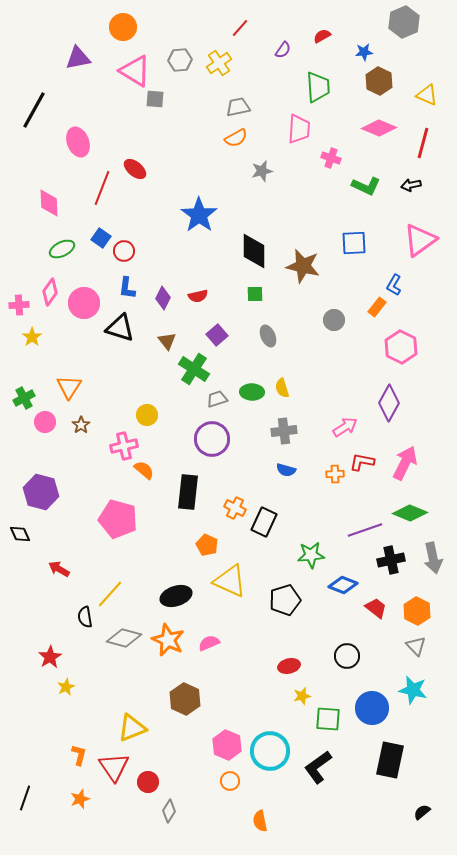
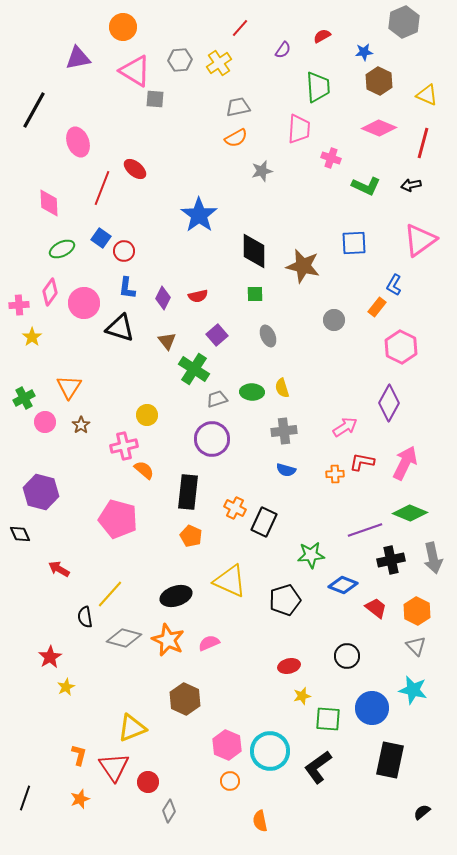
orange pentagon at (207, 545): moved 16 px left, 9 px up
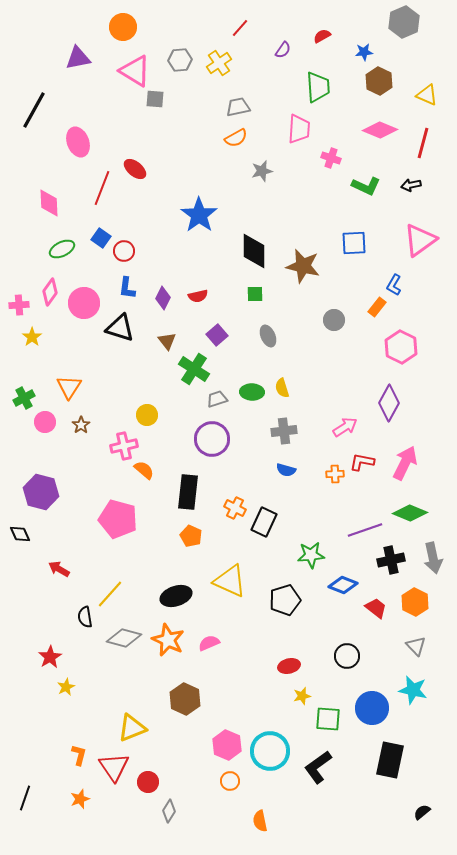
pink diamond at (379, 128): moved 1 px right, 2 px down
orange hexagon at (417, 611): moved 2 px left, 9 px up
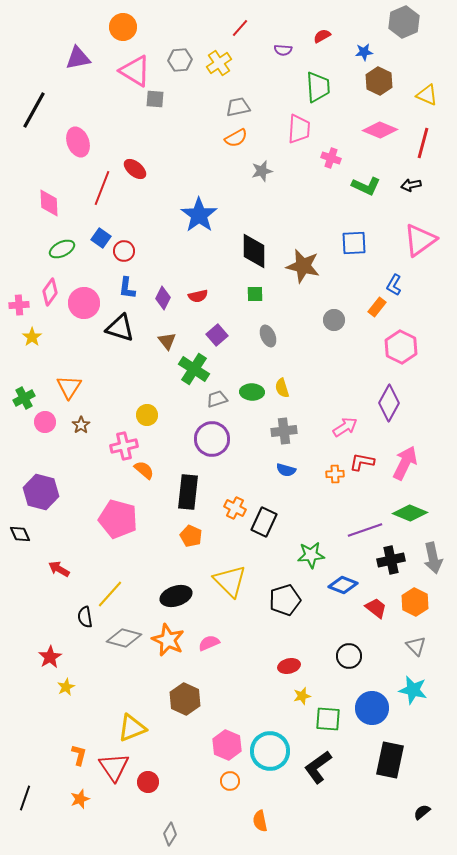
purple semicircle at (283, 50): rotated 60 degrees clockwise
yellow triangle at (230, 581): rotated 21 degrees clockwise
black circle at (347, 656): moved 2 px right
gray diamond at (169, 811): moved 1 px right, 23 px down
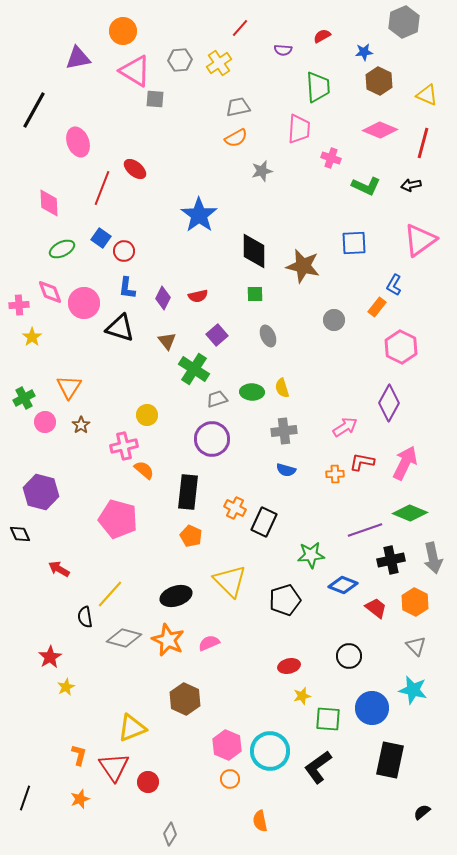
orange circle at (123, 27): moved 4 px down
pink diamond at (50, 292): rotated 56 degrees counterclockwise
orange circle at (230, 781): moved 2 px up
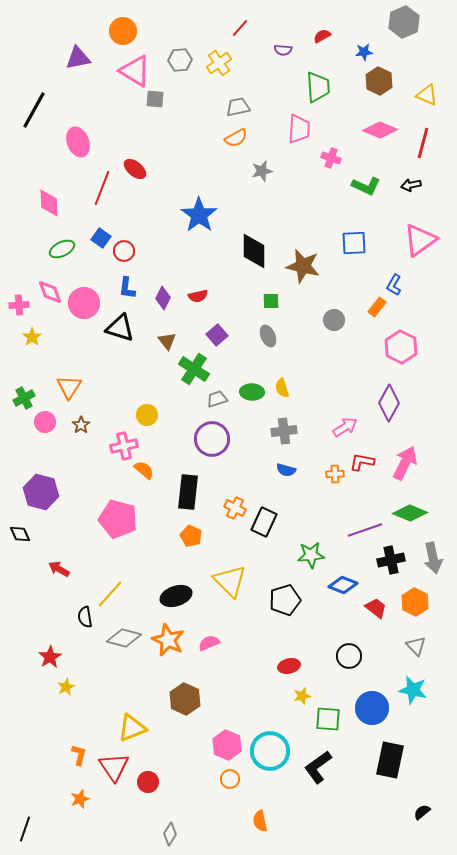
green square at (255, 294): moved 16 px right, 7 px down
black line at (25, 798): moved 31 px down
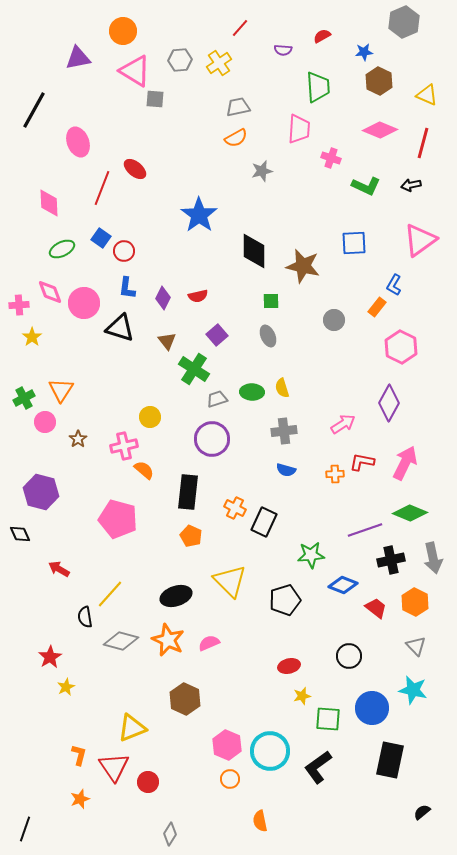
orange triangle at (69, 387): moved 8 px left, 3 px down
yellow circle at (147, 415): moved 3 px right, 2 px down
brown star at (81, 425): moved 3 px left, 14 px down
pink arrow at (345, 427): moved 2 px left, 3 px up
gray diamond at (124, 638): moved 3 px left, 3 px down
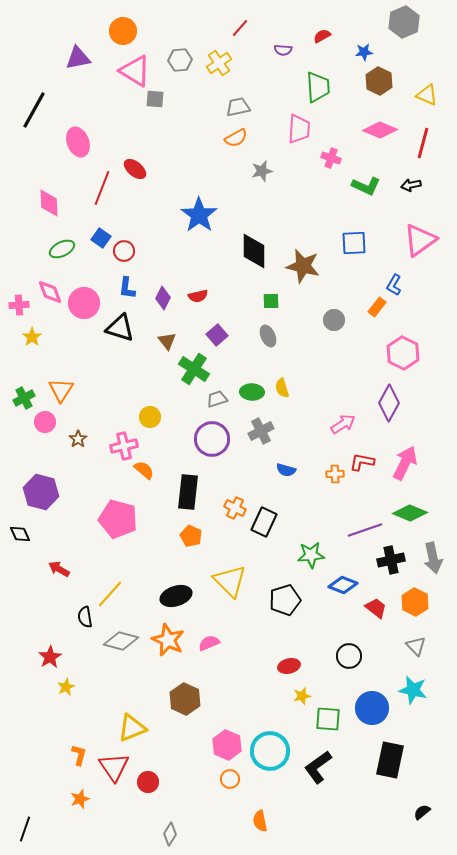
pink hexagon at (401, 347): moved 2 px right, 6 px down
gray cross at (284, 431): moved 23 px left; rotated 20 degrees counterclockwise
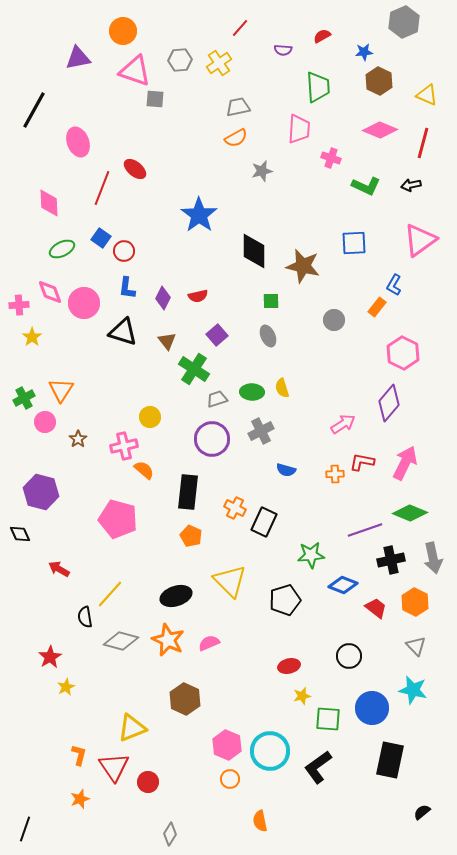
pink triangle at (135, 71): rotated 12 degrees counterclockwise
black triangle at (120, 328): moved 3 px right, 4 px down
purple diamond at (389, 403): rotated 12 degrees clockwise
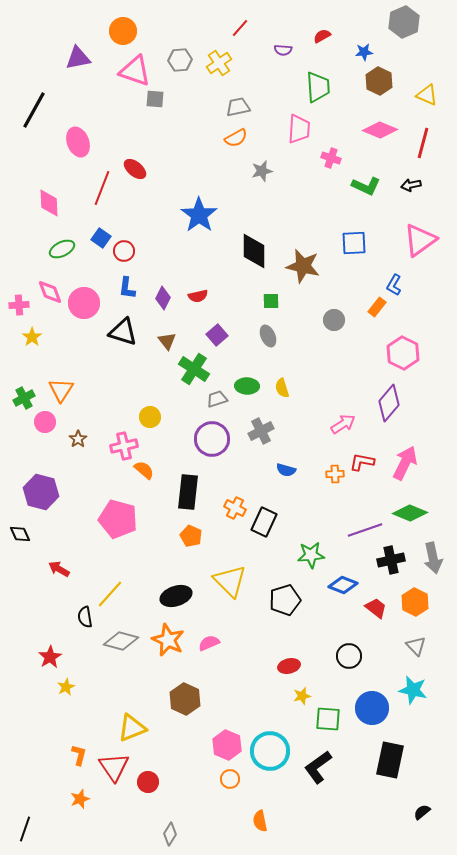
green ellipse at (252, 392): moved 5 px left, 6 px up
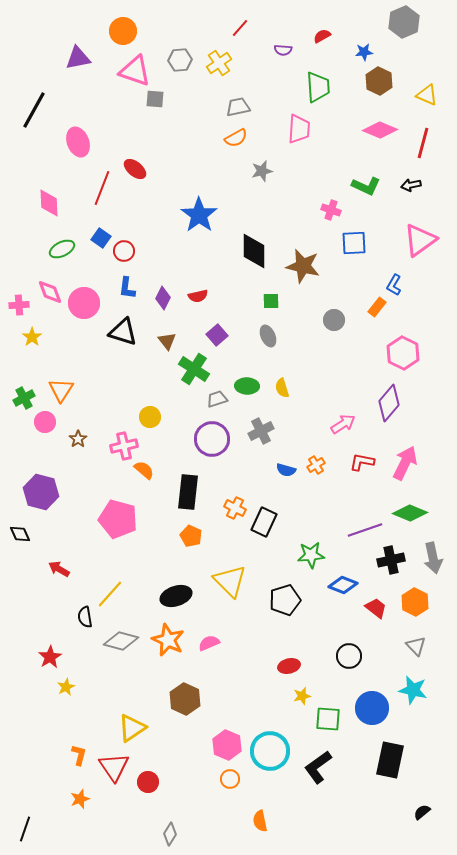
pink cross at (331, 158): moved 52 px down
orange cross at (335, 474): moved 19 px left, 9 px up; rotated 30 degrees counterclockwise
yellow triangle at (132, 728): rotated 12 degrees counterclockwise
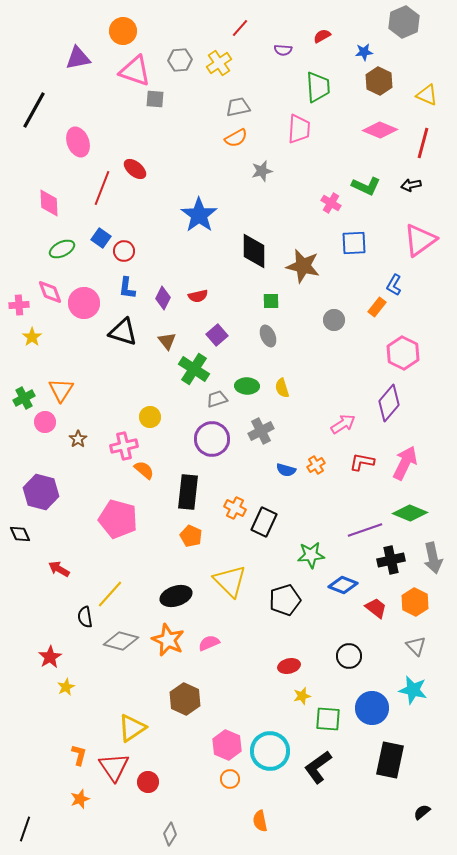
pink cross at (331, 210): moved 7 px up; rotated 12 degrees clockwise
